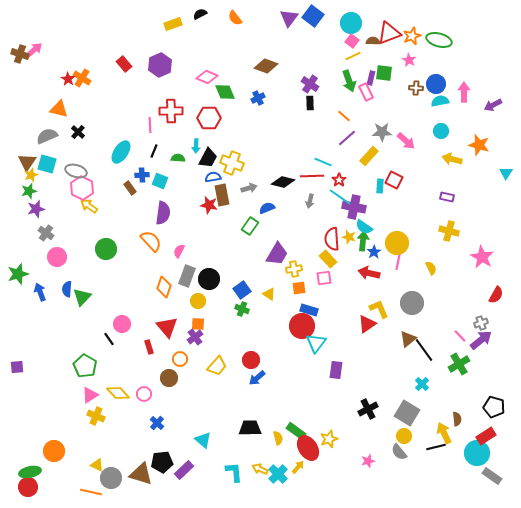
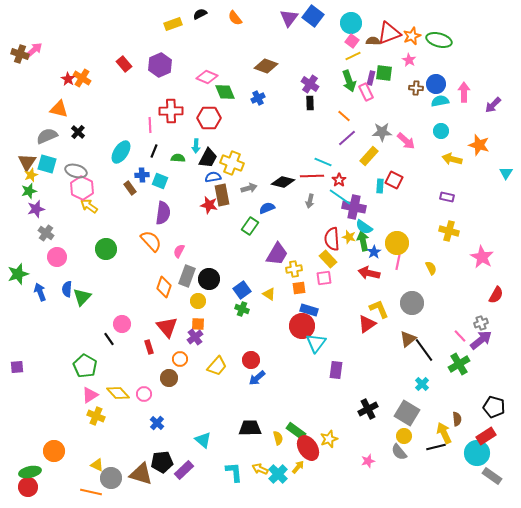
purple arrow at (493, 105): rotated 18 degrees counterclockwise
green arrow at (363, 241): rotated 18 degrees counterclockwise
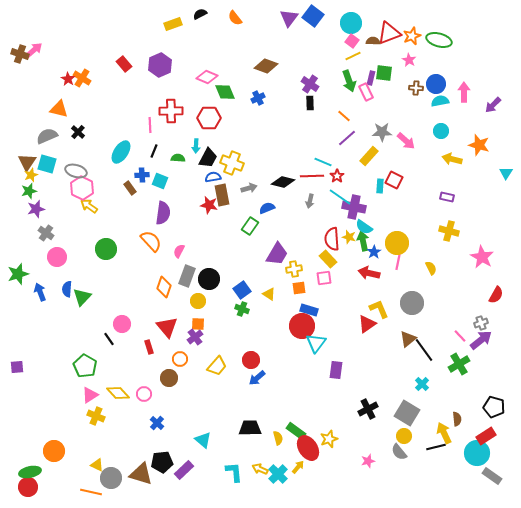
red star at (339, 180): moved 2 px left, 4 px up
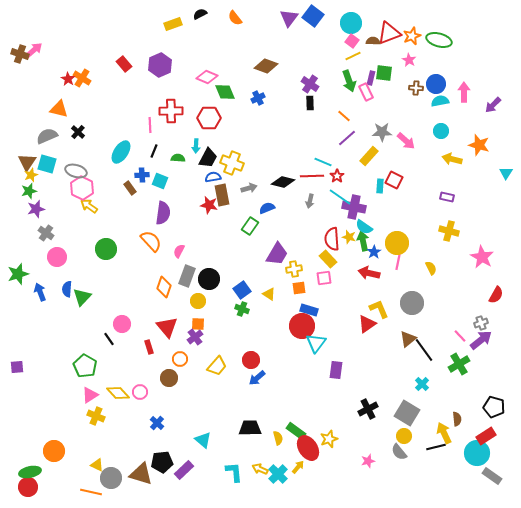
pink circle at (144, 394): moved 4 px left, 2 px up
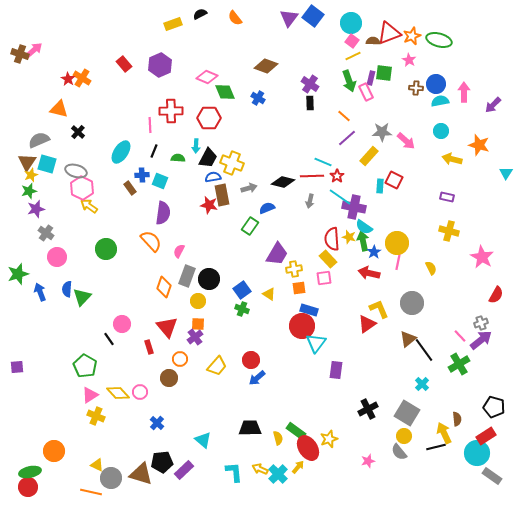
blue cross at (258, 98): rotated 32 degrees counterclockwise
gray semicircle at (47, 136): moved 8 px left, 4 px down
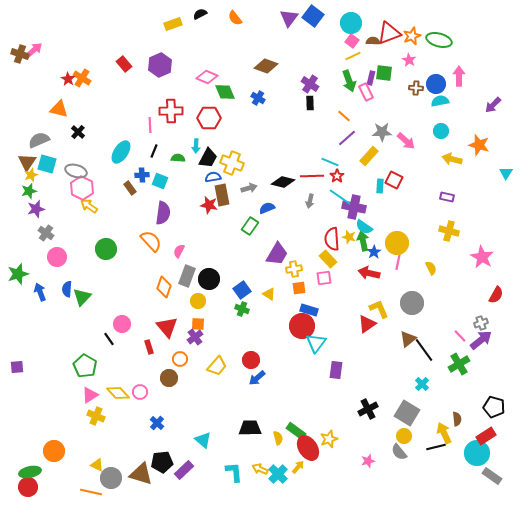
pink arrow at (464, 92): moved 5 px left, 16 px up
cyan line at (323, 162): moved 7 px right
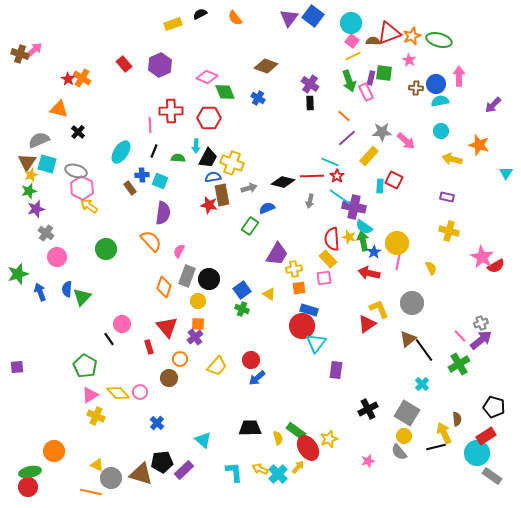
red semicircle at (496, 295): moved 29 px up; rotated 30 degrees clockwise
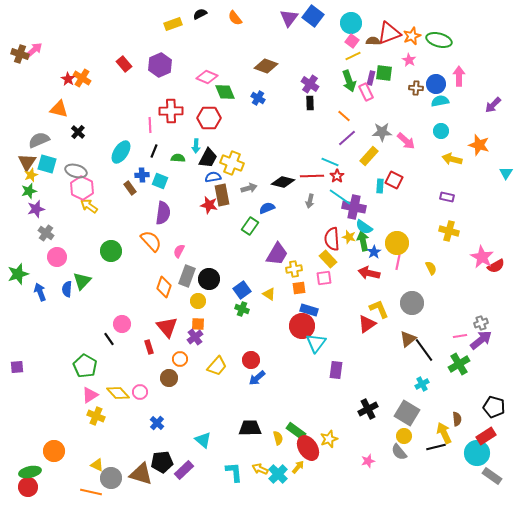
green circle at (106, 249): moved 5 px right, 2 px down
green triangle at (82, 297): moved 16 px up
pink line at (460, 336): rotated 56 degrees counterclockwise
cyan cross at (422, 384): rotated 16 degrees clockwise
